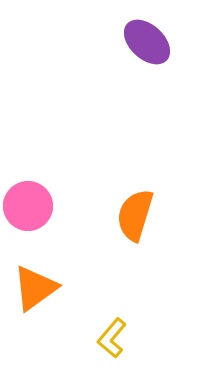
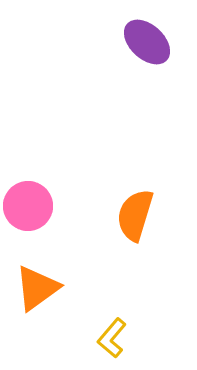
orange triangle: moved 2 px right
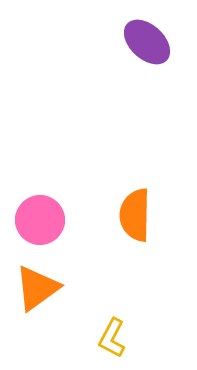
pink circle: moved 12 px right, 14 px down
orange semicircle: rotated 16 degrees counterclockwise
yellow L-shape: rotated 12 degrees counterclockwise
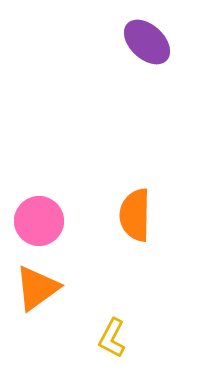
pink circle: moved 1 px left, 1 px down
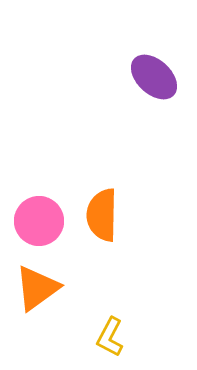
purple ellipse: moved 7 px right, 35 px down
orange semicircle: moved 33 px left
yellow L-shape: moved 2 px left, 1 px up
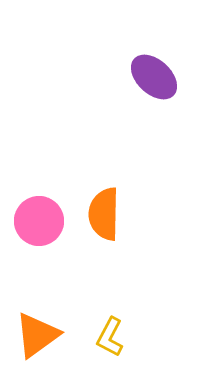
orange semicircle: moved 2 px right, 1 px up
orange triangle: moved 47 px down
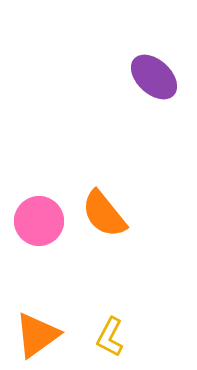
orange semicircle: rotated 40 degrees counterclockwise
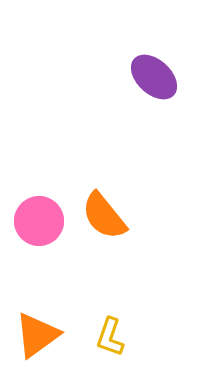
orange semicircle: moved 2 px down
yellow L-shape: rotated 9 degrees counterclockwise
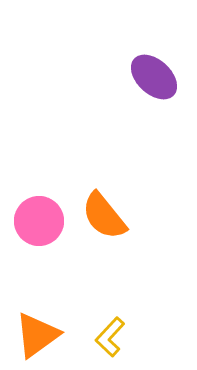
yellow L-shape: rotated 24 degrees clockwise
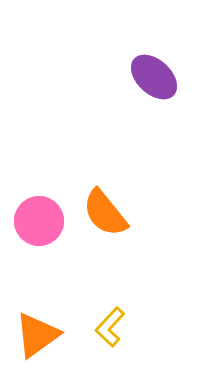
orange semicircle: moved 1 px right, 3 px up
yellow L-shape: moved 10 px up
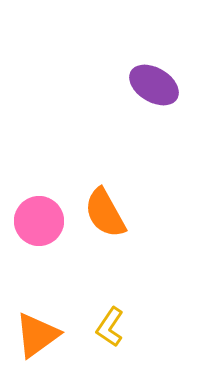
purple ellipse: moved 8 px down; rotated 12 degrees counterclockwise
orange semicircle: rotated 10 degrees clockwise
yellow L-shape: rotated 9 degrees counterclockwise
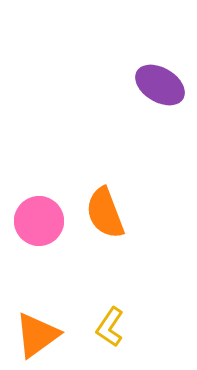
purple ellipse: moved 6 px right
orange semicircle: rotated 8 degrees clockwise
